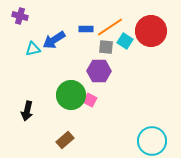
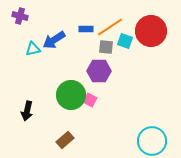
cyan square: rotated 14 degrees counterclockwise
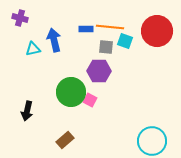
purple cross: moved 2 px down
orange line: rotated 40 degrees clockwise
red circle: moved 6 px right
blue arrow: rotated 110 degrees clockwise
green circle: moved 3 px up
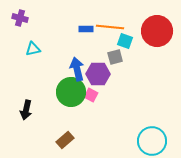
blue arrow: moved 23 px right, 29 px down
gray square: moved 9 px right, 10 px down; rotated 21 degrees counterclockwise
purple hexagon: moved 1 px left, 3 px down
pink square: moved 1 px right, 5 px up
black arrow: moved 1 px left, 1 px up
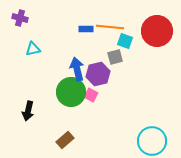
purple hexagon: rotated 15 degrees counterclockwise
black arrow: moved 2 px right, 1 px down
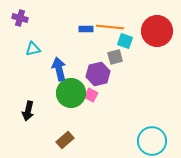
blue arrow: moved 18 px left
green circle: moved 1 px down
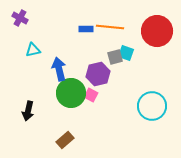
purple cross: rotated 14 degrees clockwise
cyan square: moved 1 px right, 12 px down
cyan triangle: moved 1 px down
cyan circle: moved 35 px up
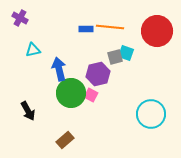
cyan circle: moved 1 px left, 8 px down
black arrow: rotated 42 degrees counterclockwise
